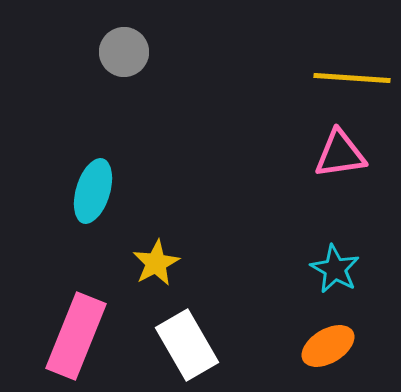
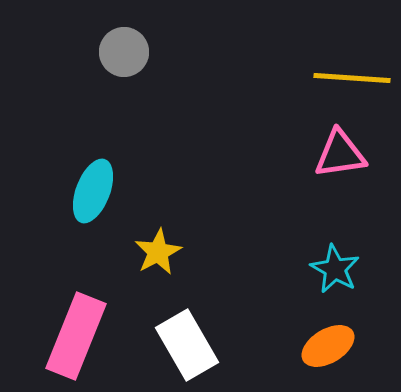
cyan ellipse: rotated 4 degrees clockwise
yellow star: moved 2 px right, 11 px up
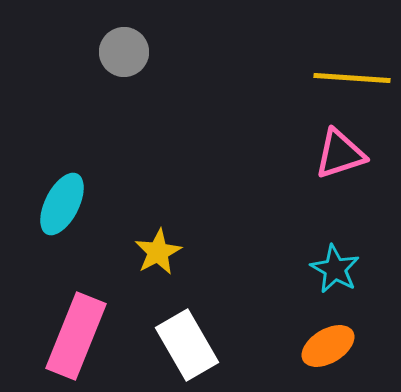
pink triangle: rotated 10 degrees counterclockwise
cyan ellipse: moved 31 px left, 13 px down; rotated 6 degrees clockwise
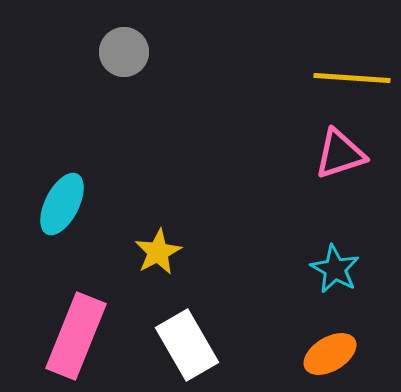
orange ellipse: moved 2 px right, 8 px down
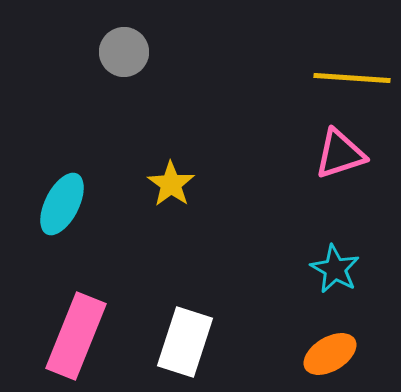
yellow star: moved 13 px right, 68 px up; rotated 9 degrees counterclockwise
white rectangle: moved 2 px left, 3 px up; rotated 48 degrees clockwise
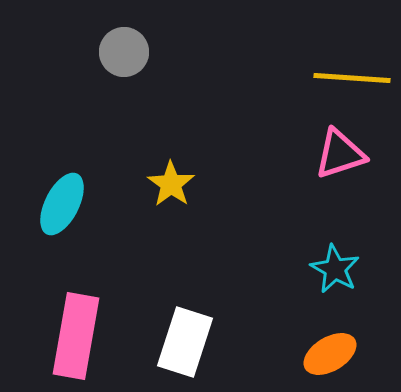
pink rectangle: rotated 12 degrees counterclockwise
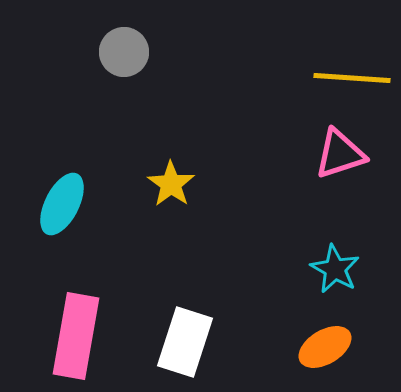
orange ellipse: moved 5 px left, 7 px up
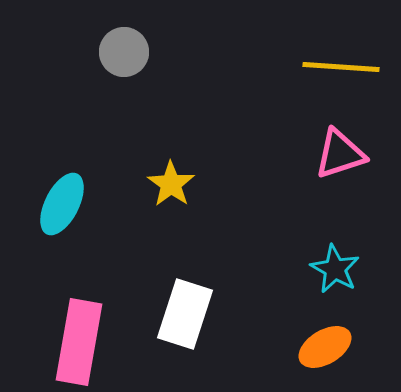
yellow line: moved 11 px left, 11 px up
pink rectangle: moved 3 px right, 6 px down
white rectangle: moved 28 px up
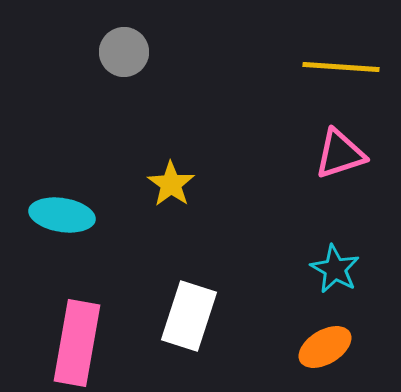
cyan ellipse: moved 11 px down; rotated 72 degrees clockwise
white rectangle: moved 4 px right, 2 px down
pink rectangle: moved 2 px left, 1 px down
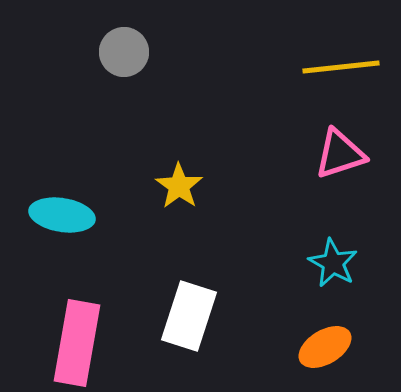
yellow line: rotated 10 degrees counterclockwise
yellow star: moved 8 px right, 2 px down
cyan star: moved 2 px left, 6 px up
